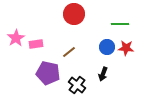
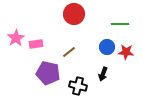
red star: moved 4 px down
black cross: moved 1 px right, 1 px down; rotated 24 degrees counterclockwise
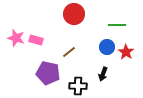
green line: moved 3 px left, 1 px down
pink star: rotated 24 degrees counterclockwise
pink rectangle: moved 4 px up; rotated 24 degrees clockwise
red star: rotated 28 degrees clockwise
black cross: rotated 12 degrees counterclockwise
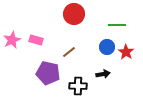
pink star: moved 4 px left, 2 px down; rotated 30 degrees clockwise
black arrow: rotated 120 degrees counterclockwise
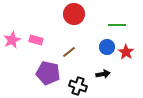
black cross: rotated 18 degrees clockwise
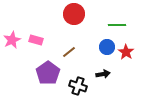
purple pentagon: rotated 25 degrees clockwise
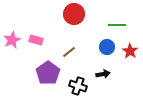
red star: moved 4 px right, 1 px up
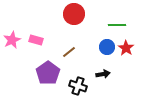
red star: moved 4 px left, 3 px up
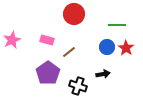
pink rectangle: moved 11 px right
